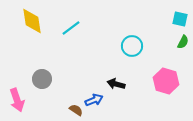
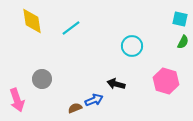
brown semicircle: moved 1 px left, 2 px up; rotated 56 degrees counterclockwise
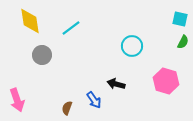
yellow diamond: moved 2 px left
gray circle: moved 24 px up
blue arrow: rotated 78 degrees clockwise
brown semicircle: moved 8 px left; rotated 48 degrees counterclockwise
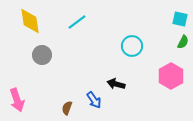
cyan line: moved 6 px right, 6 px up
pink hexagon: moved 5 px right, 5 px up; rotated 15 degrees clockwise
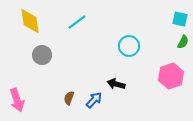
cyan circle: moved 3 px left
pink hexagon: rotated 10 degrees clockwise
blue arrow: rotated 102 degrees counterclockwise
brown semicircle: moved 2 px right, 10 px up
